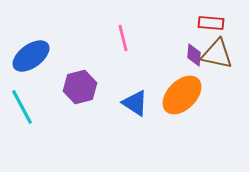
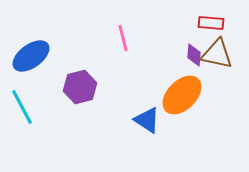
blue triangle: moved 12 px right, 17 px down
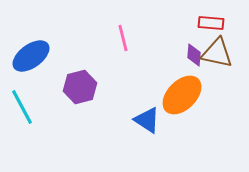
brown triangle: moved 1 px up
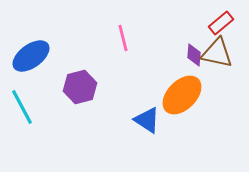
red rectangle: moved 10 px right; rotated 45 degrees counterclockwise
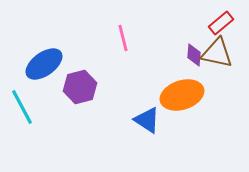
blue ellipse: moved 13 px right, 8 px down
orange ellipse: rotated 27 degrees clockwise
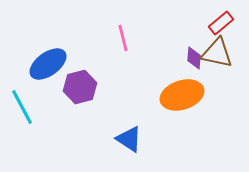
purple diamond: moved 3 px down
blue ellipse: moved 4 px right
blue triangle: moved 18 px left, 19 px down
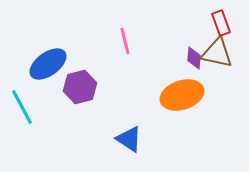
red rectangle: rotated 70 degrees counterclockwise
pink line: moved 2 px right, 3 px down
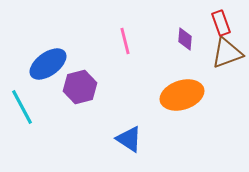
brown triangle: moved 10 px right; rotated 32 degrees counterclockwise
purple diamond: moved 9 px left, 19 px up
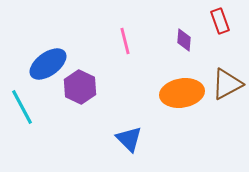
red rectangle: moved 1 px left, 2 px up
purple diamond: moved 1 px left, 1 px down
brown triangle: moved 31 px down; rotated 8 degrees counterclockwise
purple hexagon: rotated 20 degrees counterclockwise
orange ellipse: moved 2 px up; rotated 9 degrees clockwise
blue triangle: rotated 12 degrees clockwise
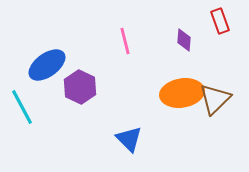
blue ellipse: moved 1 px left, 1 px down
brown triangle: moved 12 px left, 15 px down; rotated 16 degrees counterclockwise
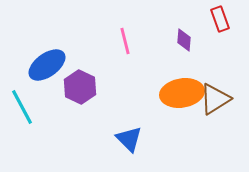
red rectangle: moved 2 px up
brown triangle: rotated 12 degrees clockwise
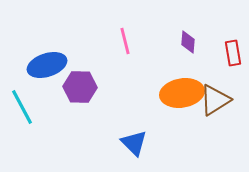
red rectangle: moved 13 px right, 34 px down; rotated 10 degrees clockwise
purple diamond: moved 4 px right, 2 px down
blue ellipse: rotated 18 degrees clockwise
purple hexagon: rotated 24 degrees counterclockwise
brown triangle: moved 1 px down
blue triangle: moved 5 px right, 4 px down
